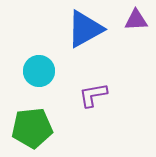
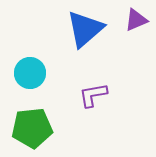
purple triangle: rotated 20 degrees counterclockwise
blue triangle: rotated 12 degrees counterclockwise
cyan circle: moved 9 px left, 2 px down
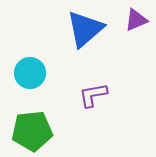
green pentagon: moved 3 px down
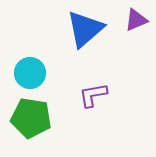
green pentagon: moved 1 px left, 13 px up; rotated 15 degrees clockwise
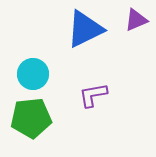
blue triangle: rotated 15 degrees clockwise
cyan circle: moved 3 px right, 1 px down
green pentagon: rotated 15 degrees counterclockwise
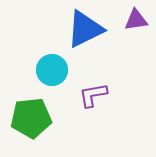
purple triangle: rotated 15 degrees clockwise
cyan circle: moved 19 px right, 4 px up
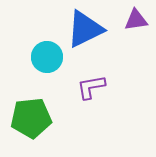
cyan circle: moved 5 px left, 13 px up
purple L-shape: moved 2 px left, 8 px up
